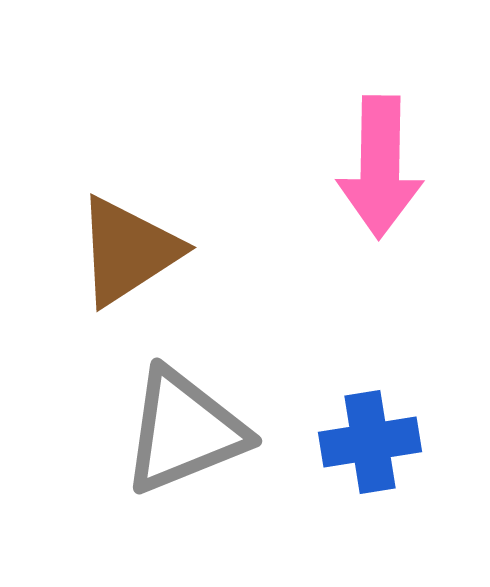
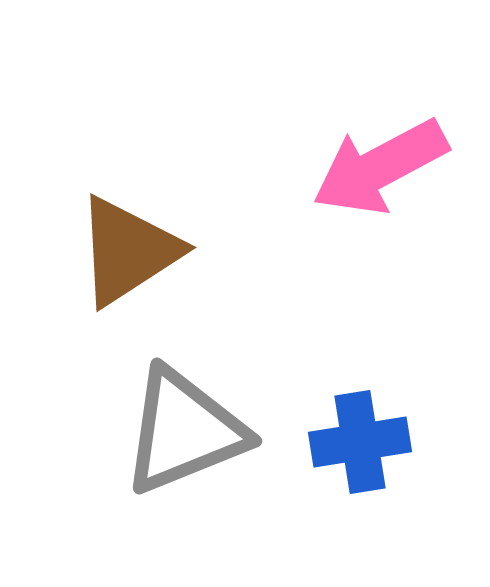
pink arrow: rotated 61 degrees clockwise
blue cross: moved 10 px left
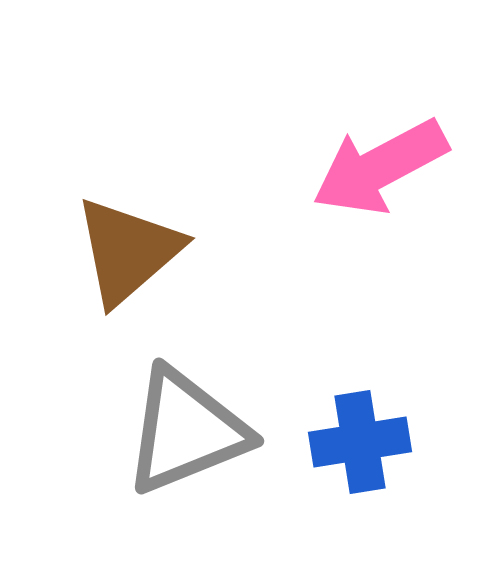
brown triangle: rotated 8 degrees counterclockwise
gray triangle: moved 2 px right
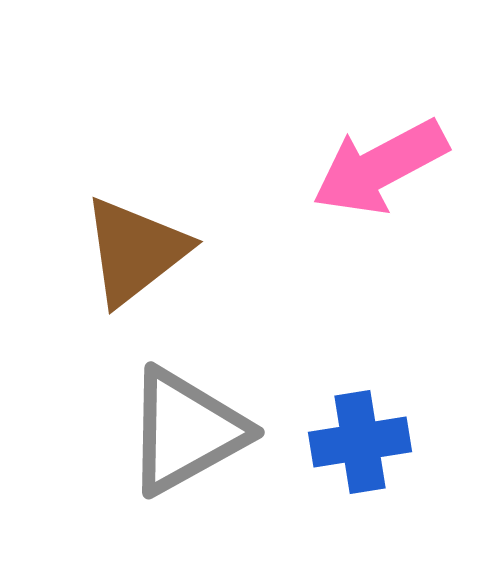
brown triangle: moved 7 px right; rotated 3 degrees clockwise
gray triangle: rotated 7 degrees counterclockwise
